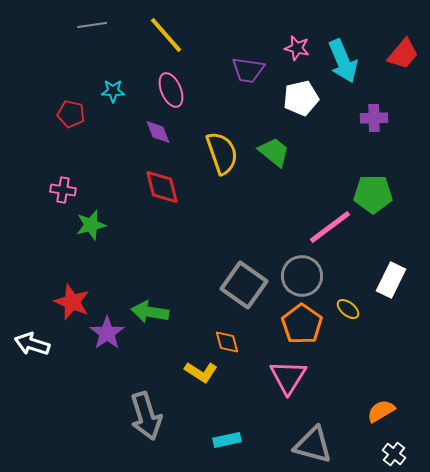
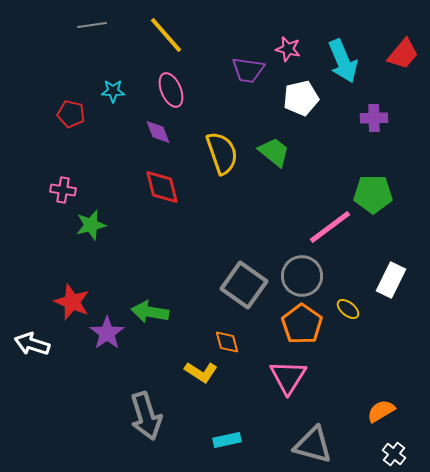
pink star: moved 9 px left, 1 px down
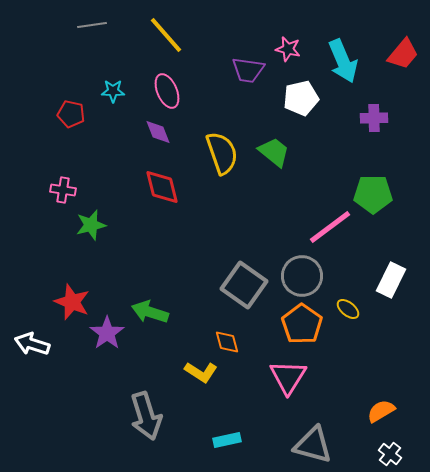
pink ellipse: moved 4 px left, 1 px down
green arrow: rotated 9 degrees clockwise
white cross: moved 4 px left
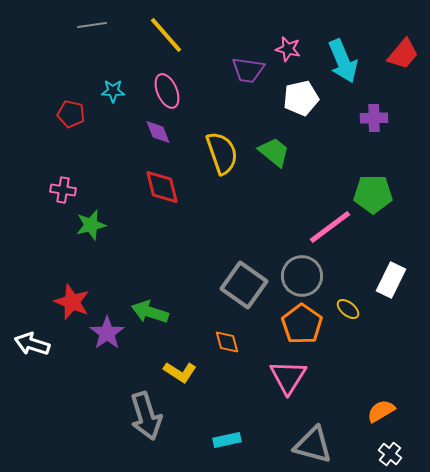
yellow L-shape: moved 21 px left
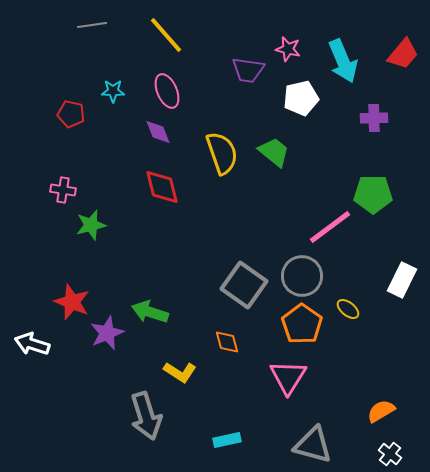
white rectangle: moved 11 px right
purple star: rotated 12 degrees clockwise
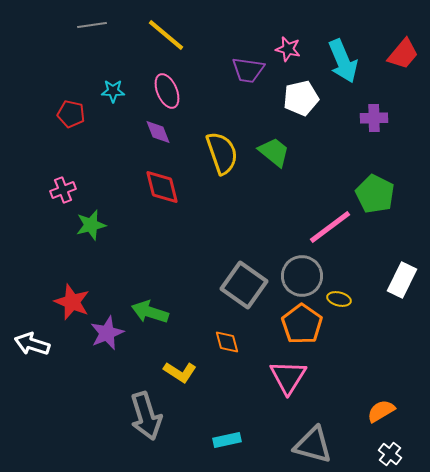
yellow line: rotated 9 degrees counterclockwise
pink cross: rotated 30 degrees counterclockwise
green pentagon: moved 2 px right; rotated 27 degrees clockwise
yellow ellipse: moved 9 px left, 10 px up; rotated 25 degrees counterclockwise
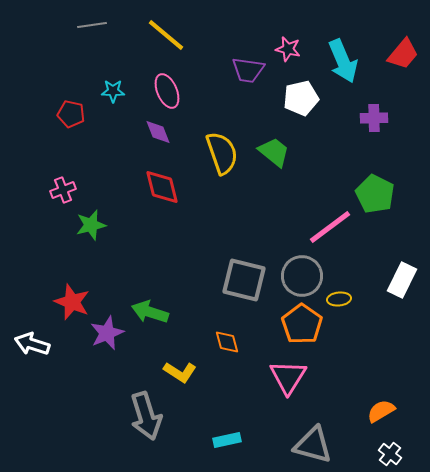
gray square: moved 5 px up; rotated 21 degrees counterclockwise
yellow ellipse: rotated 20 degrees counterclockwise
